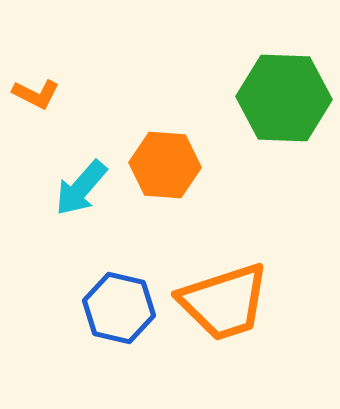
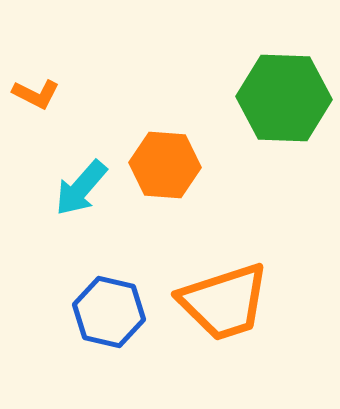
blue hexagon: moved 10 px left, 4 px down
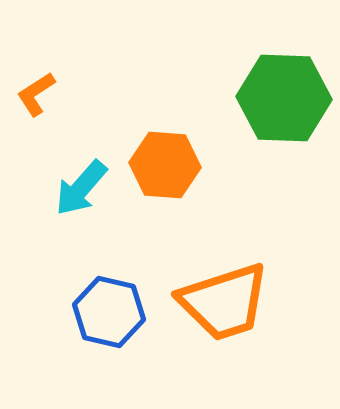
orange L-shape: rotated 120 degrees clockwise
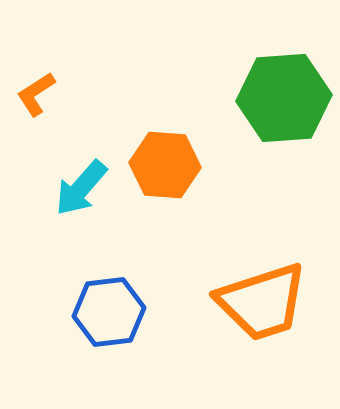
green hexagon: rotated 6 degrees counterclockwise
orange trapezoid: moved 38 px right
blue hexagon: rotated 20 degrees counterclockwise
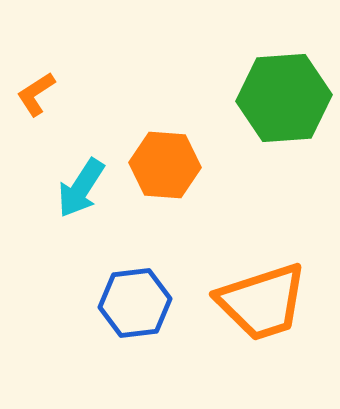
cyan arrow: rotated 8 degrees counterclockwise
blue hexagon: moved 26 px right, 9 px up
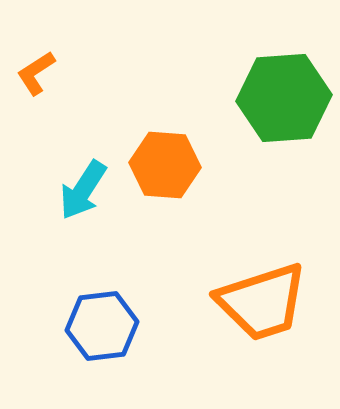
orange L-shape: moved 21 px up
cyan arrow: moved 2 px right, 2 px down
blue hexagon: moved 33 px left, 23 px down
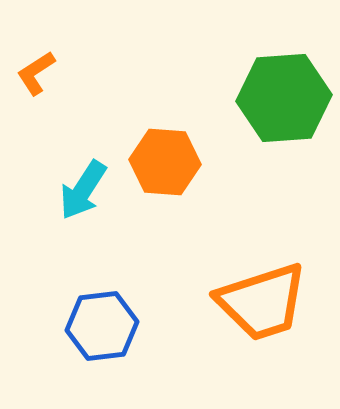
orange hexagon: moved 3 px up
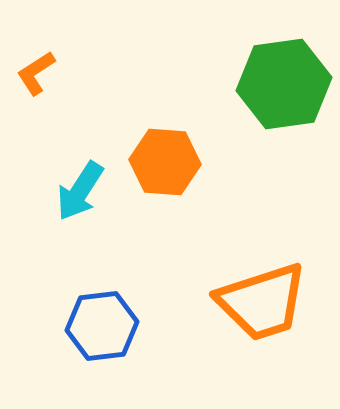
green hexagon: moved 14 px up; rotated 4 degrees counterclockwise
cyan arrow: moved 3 px left, 1 px down
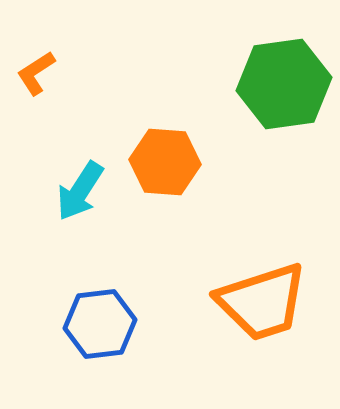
blue hexagon: moved 2 px left, 2 px up
